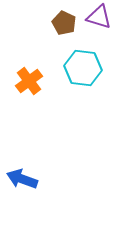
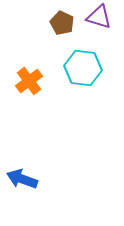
brown pentagon: moved 2 px left
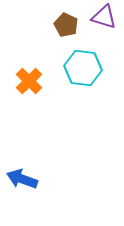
purple triangle: moved 5 px right
brown pentagon: moved 4 px right, 2 px down
orange cross: rotated 8 degrees counterclockwise
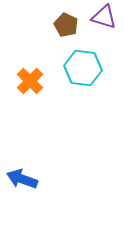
orange cross: moved 1 px right
